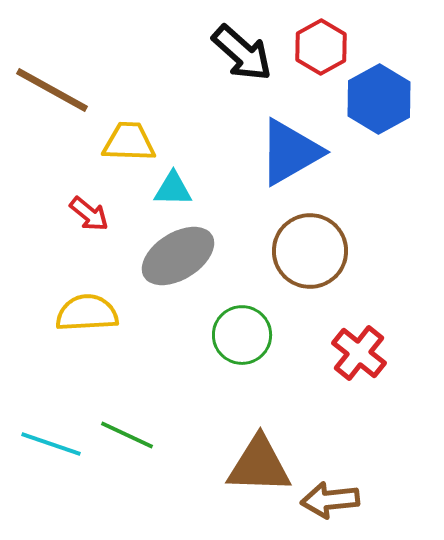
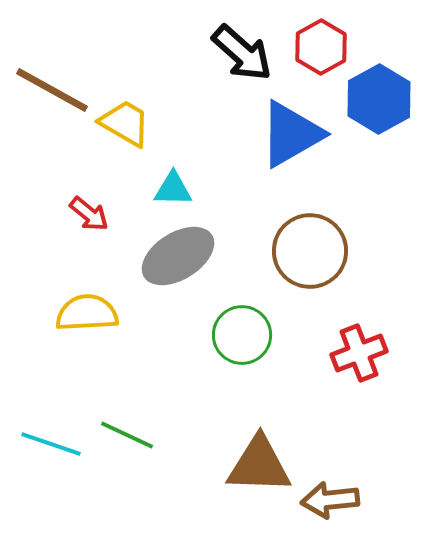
yellow trapezoid: moved 4 px left, 19 px up; rotated 28 degrees clockwise
blue triangle: moved 1 px right, 18 px up
red cross: rotated 30 degrees clockwise
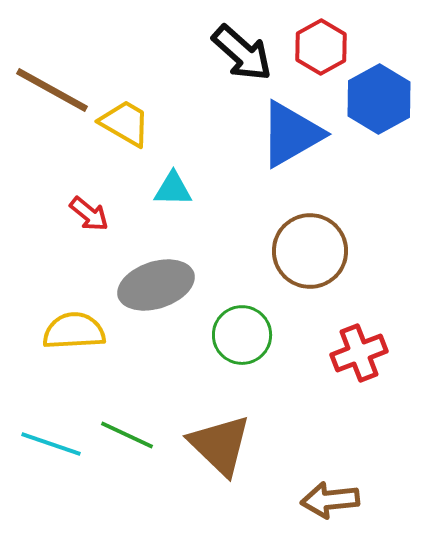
gray ellipse: moved 22 px left, 29 px down; rotated 14 degrees clockwise
yellow semicircle: moved 13 px left, 18 px down
brown triangle: moved 39 px left, 20 px up; rotated 42 degrees clockwise
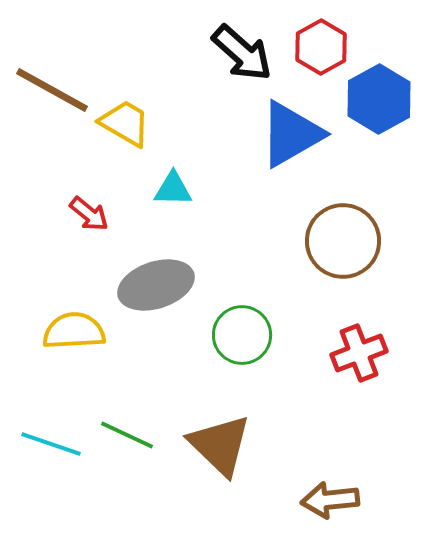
brown circle: moved 33 px right, 10 px up
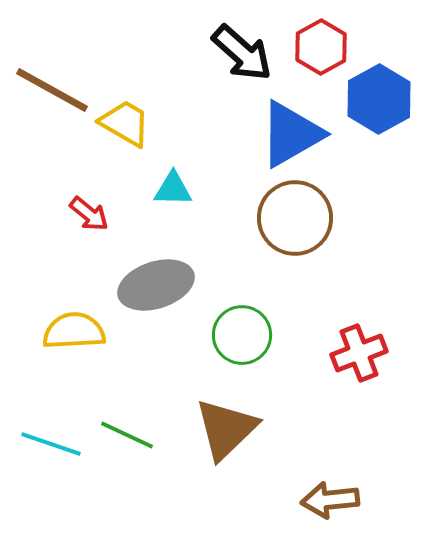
brown circle: moved 48 px left, 23 px up
brown triangle: moved 6 px right, 16 px up; rotated 32 degrees clockwise
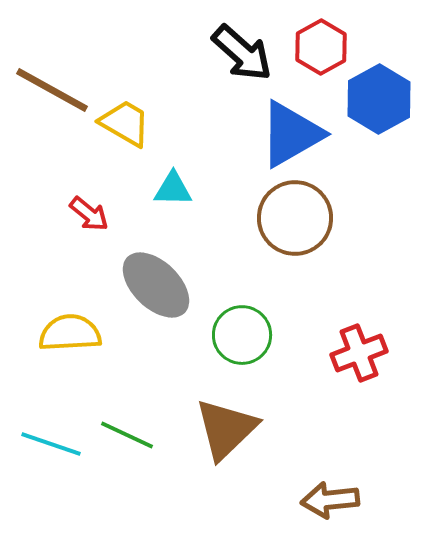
gray ellipse: rotated 62 degrees clockwise
yellow semicircle: moved 4 px left, 2 px down
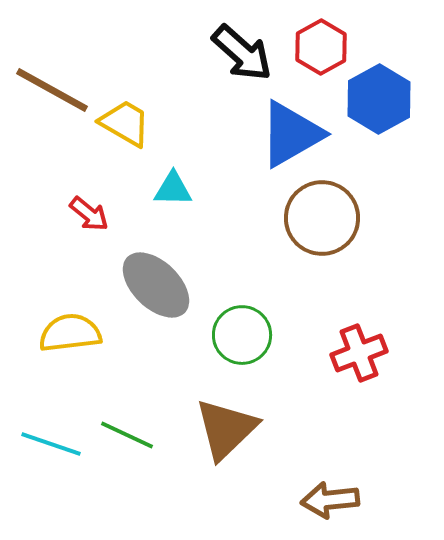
brown circle: moved 27 px right
yellow semicircle: rotated 4 degrees counterclockwise
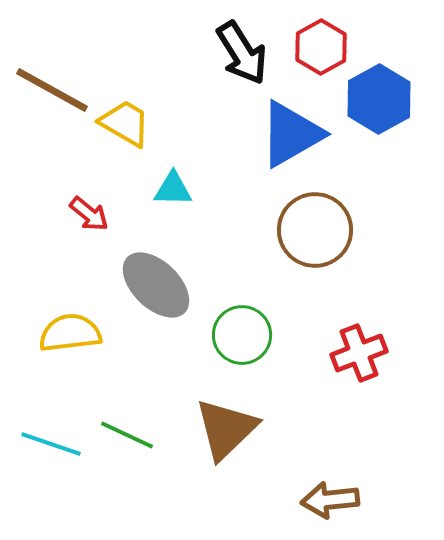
black arrow: rotated 16 degrees clockwise
brown circle: moved 7 px left, 12 px down
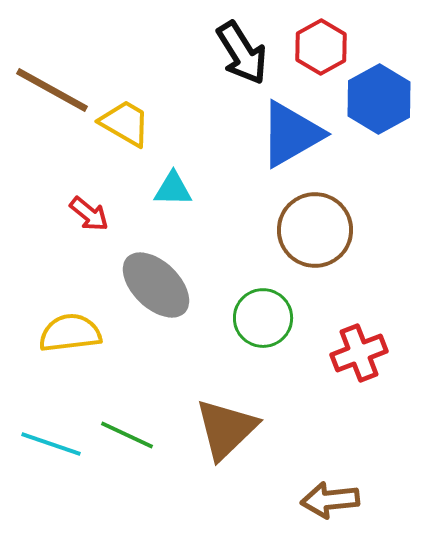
green circle: moved 21 px right, 17 px up
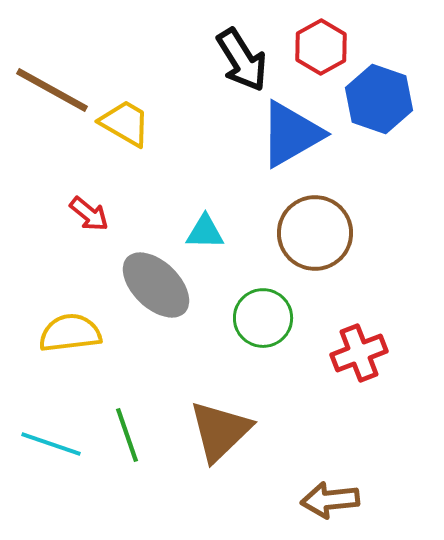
black arrow: moved 7 px down
blue hexagon: rotated 12 degrees counterclockwise
cyan triangle: moved 32 px right, 43 px down
brown circle: moved 3 px down
brown triangle: moved 6 px left, 2 px down
green line: rotated 46 degrees clockwise
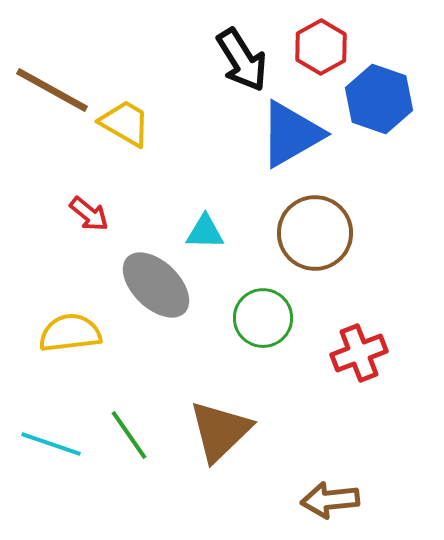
green line: moved 2 px right; rotated 16 degrees counterclockwise
